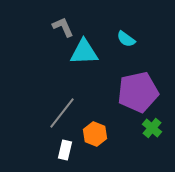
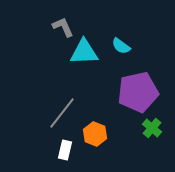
cyan semicircle: moved 5 px left, 7 px down
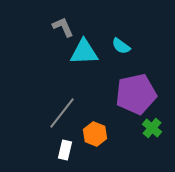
purple pentagon: moved 2 px left, 2 px down
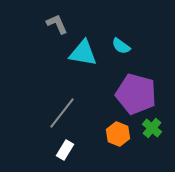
gray L-shape: moved 6 px left, 3 px up
cyan triangle: moved 1 px left, 1 px down; rotated 12 degrees clockwise
purple pentagon: rotated 27 degrees clockwise
orange hexagon: moved 23 px right
white rectangle: rotated 18 degrees clockwise
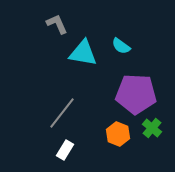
purple pentagon: rotated 12 degrees counterclockwise
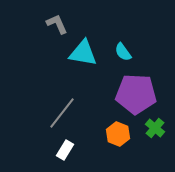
cyan semicircle: moved 2 px right, 6 px down; rotated 18 degrees clockwise
green cross: moved 3 px right
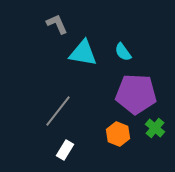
gray line: moved 4 px left, 2 px up
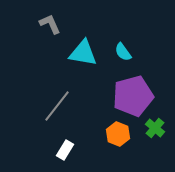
gray L-shape: moved 7 px left
purple pentagon: moved 3 px left, 2 px down; rotated 18 degrees counterclockwise
gray line: moved 1 px left, 5 px up
